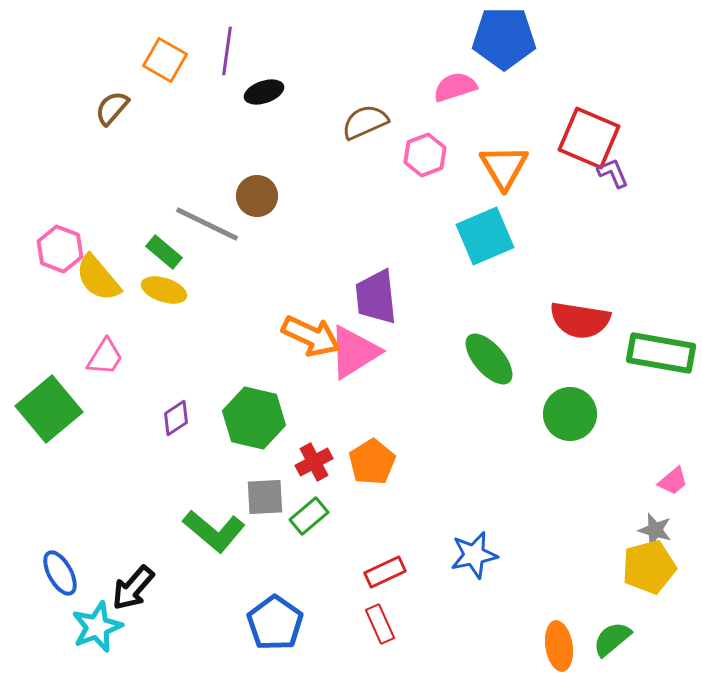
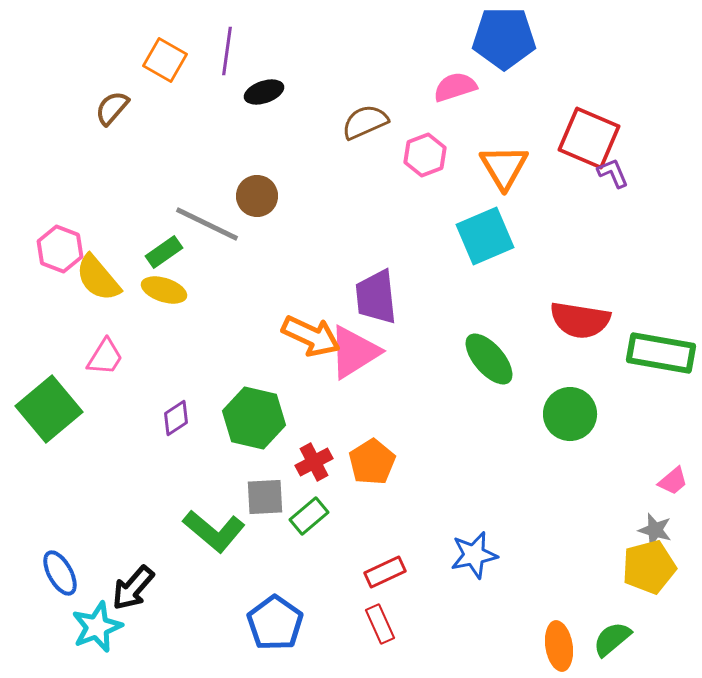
green rectangle at (164, 252): rotated 75 degrees counterclockwise
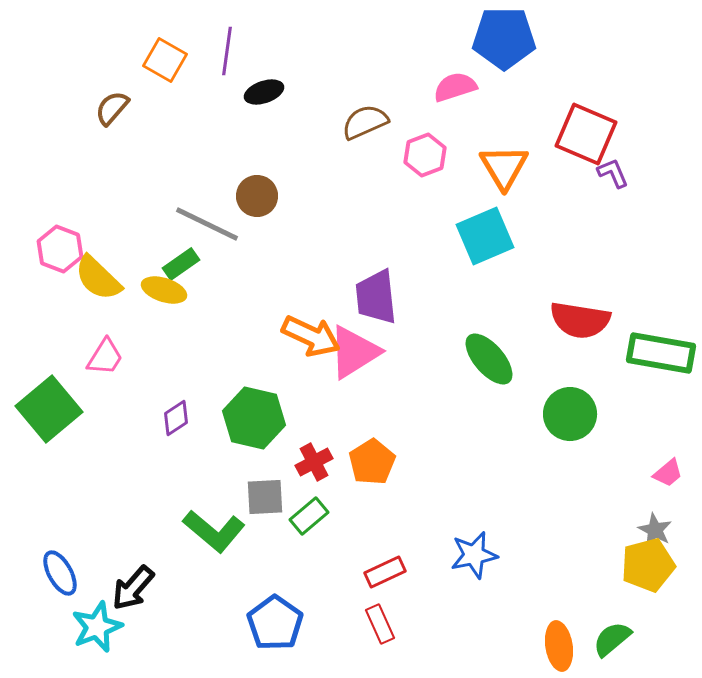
red square at (589, 138): moved 3 px left, 4 px up
green rectangle at (164, 252): moved 17 px right, 12 px down
yellow semicircle at (98, 278): rotated 6 degrees counterclockwise
pink trapezoid at (673, 481): moved 5 px left, 8 px up
gray star at (655, 530): rotated 12 degrees clockwise
yellow pentagon at (649, 567): moved 1 px left, 2 px up
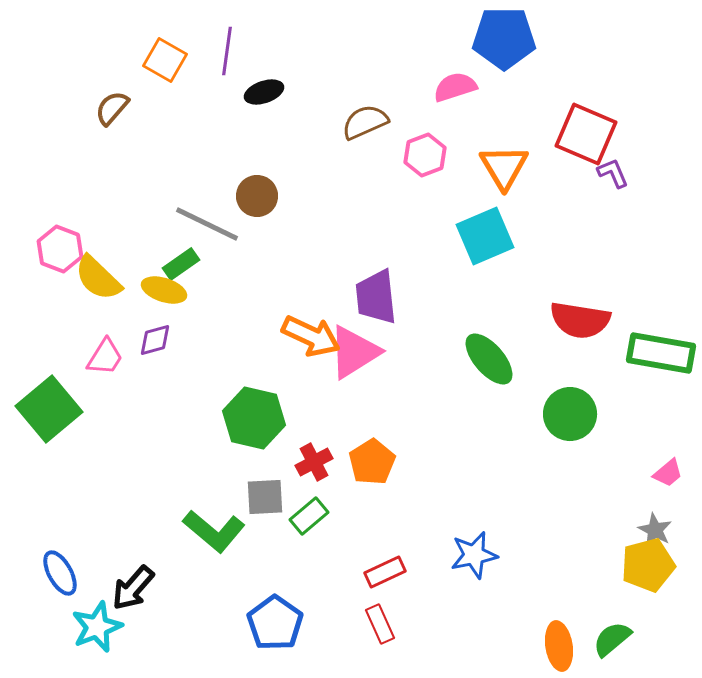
purple diamond at (176, 418): moved 21 px left, 78 px up; rotated 18 degrees clockwise
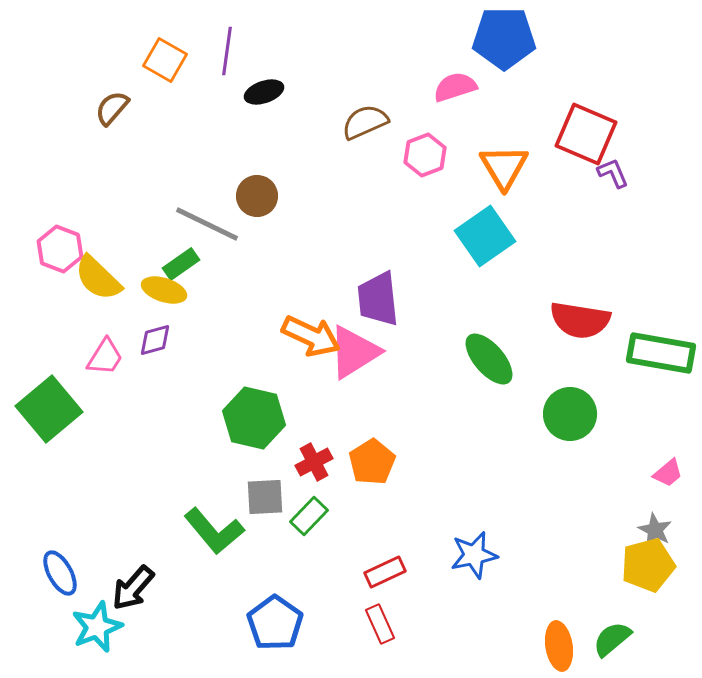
cyan square at (485, 236): rotated 12 degrees counterclockwise
purple trapezoid at (376, 297): moved 2 px right, 2 px down
green rectangle at (309, 516): rotated 6 degrees counterclockwise
green L-shape at (214, 531): rotated 10 degrees clockwise
